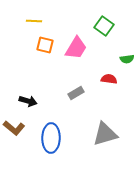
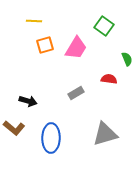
orange square: rotated 30 degrees counterclockwise
green semicircle: rotated 104 degrees counterclockwise
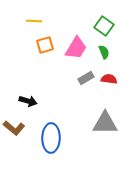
green semicircle: moved 23 px left, 7 px up
gray rectangle: moved 10 px right, 15 px up
gray triangle: moved 11 px up; rotated 16 degrees clockwise
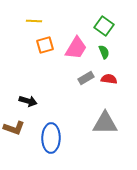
brown L-shape: rotated 20 degrees counterclockwise
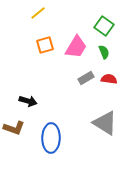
yellow line: moved 4 px right, 8 px up; rotated 42 degrees counterclockwise
pink trapezoid: moved 1 px up
gray triangle: rotated 32 degrees clockwise
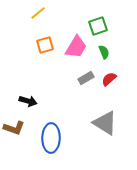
green square: moved 6 px left; rotated 36 degrees clockwise
red semicircle: rotated 49 degrees counterclockwise
